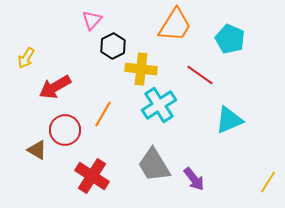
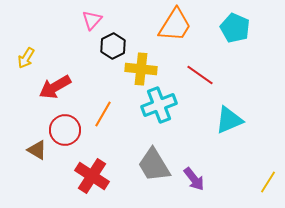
cyan pentagon: moved 5 px right, 11 px up
cyan cross: rotated 12 degrees clockwise
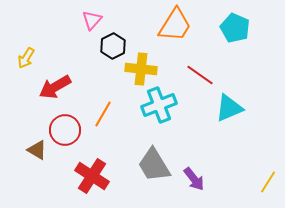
cyan triangle: moved 12 px up
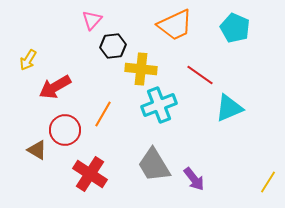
orange trapezoid: rotated 33 degrees clockwise
black hexagon: rotated 20 degrees clockwise
yellow arrow: moved 2 px right, 2 px down
red cross: moved 2 px left, 2 px up
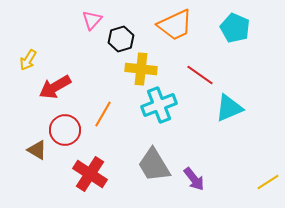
black hexagon: moved 8 px right, 7 px up; rotated 10 degrees counterclockwise
yellow line: rotated 25 degrees clockwise
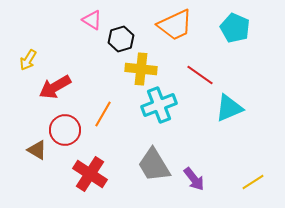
pink triangle: rotated 40 degrees counterclockwise
yellow line: moved 15 px left
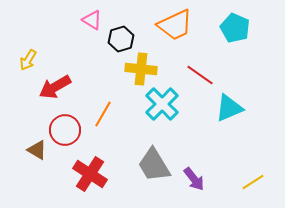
cyan cross: moved 3 px right, 1 px up; rotated 24 degrees counterclockwise
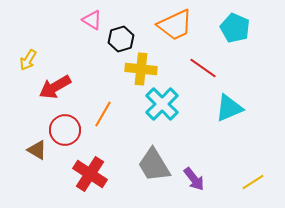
red line: moved 3 px right, 7 px up
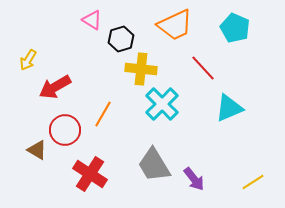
red line: rotated 12 degrees clockwise
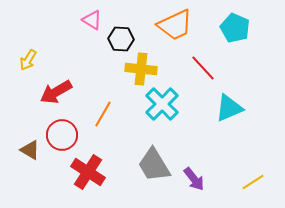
black hexagon: rotated 20 degrees clockwise
red arrow: moved 1 px right, 5 px down
red circle: moved 3 px left, 5 px down
brown triangle: moved 7 px left
red cross: moved 2 px left, 2 px up
